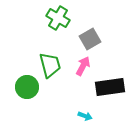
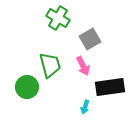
pink arrow: rotated 126 degrees clockwise
cyan arrow: moved 9 px up; rotated 88 degrees clockwise
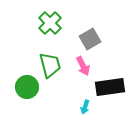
green cross: moved 8 px left, 5 px down; rotated 15 degrees clockwise
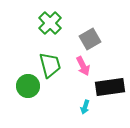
green circle: moved 1 px right, 1 px up
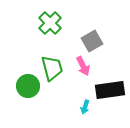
gray square: moved 2 px right, 2 px down
green trapezoid: moved 2 px right, 3 px down
black rectangle: moved 3 px down
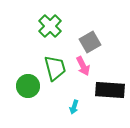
green cross: moved 3 px down
gray square: moved 2 px left, 1 px down
green trapezoid: moved 3 px right
black rectangle: rotated 12 degrees clockwise
cyan arrow: moved 11 px left
